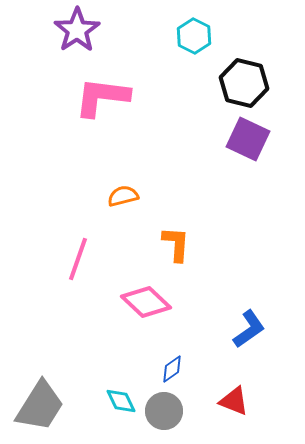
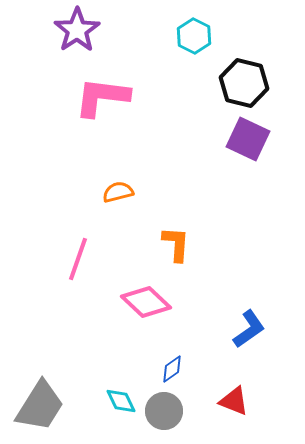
orange semicircle: moved 5 px left, 4 px up
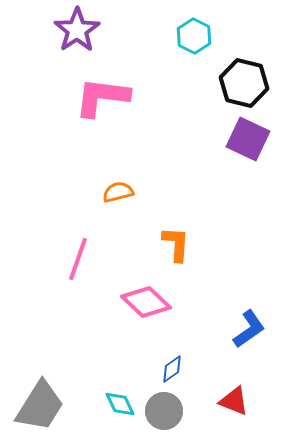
cyan diamond: moved 1 px left, 3 px down
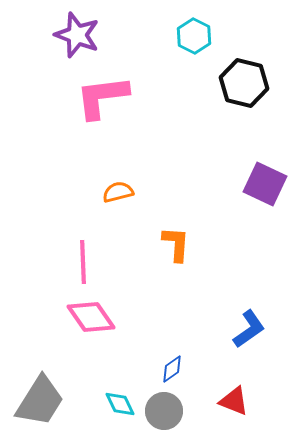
purple star: moved 5 px down; rotated 18 degrees counterclockwise
pink L-shape: rotated 14 degrees counterclockwise
purple square: moved 17 px right, 45 px down
pink line: moved 5 px right, 3 px down; rotated 21 degrees counterclockwise
pink diamond: moved 55 px left, 15 px down; rotated 12 degrees clockwise
gray trapezoid: moved 5 px up
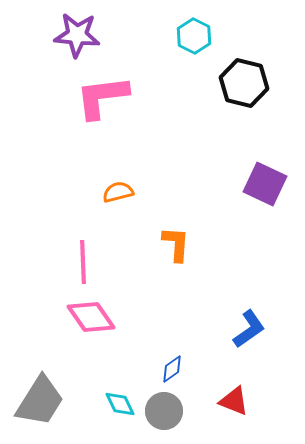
purple star: rotated 15 degrees counterclockwise
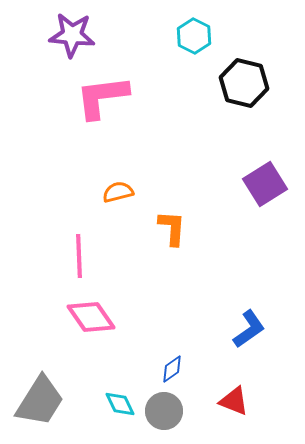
purple star: moved 5 px left
purple square: rotated 33 degrees clockwise
orange L-shape: moved 4 px left, 16 px up
pink line: moved 4 px left, 6 px up
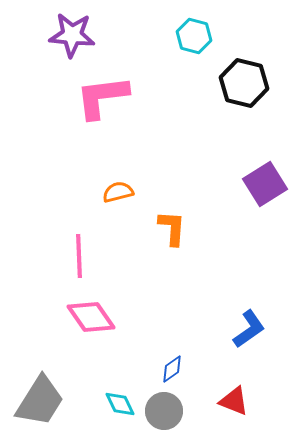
cyan hexagon: rotated 12 degrees counterclockwise
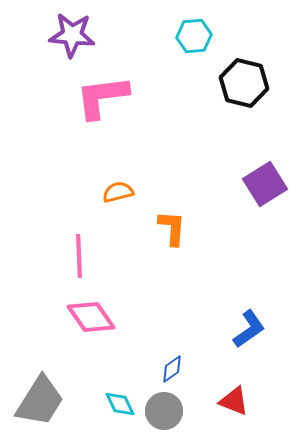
cyan hexagon: rotated 20 degrees counterclockwise
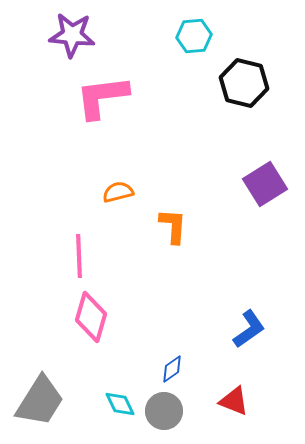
orange L-shape: moved 1 px right, 2 px up
pink diamond: rotated 51 degrees clockwise
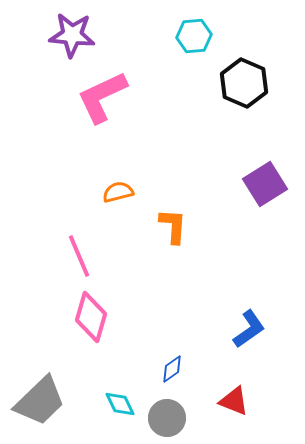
black hexagon: rotated 9 degrees clockwise
pink L-shape: rotated 18 degrees counterclockwise
pink line: rotated 21 degrees counterclockwise
gray trapezoid: rotated 14 degrees clockwise
gray circle: moved 3 px right, 7 px down
